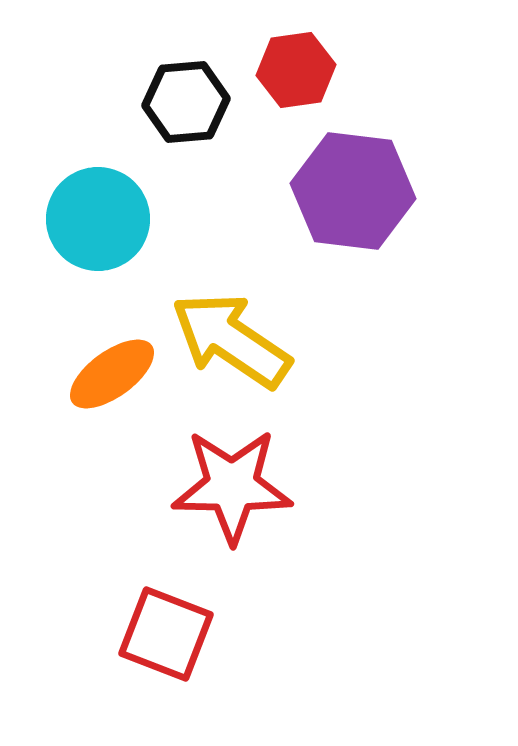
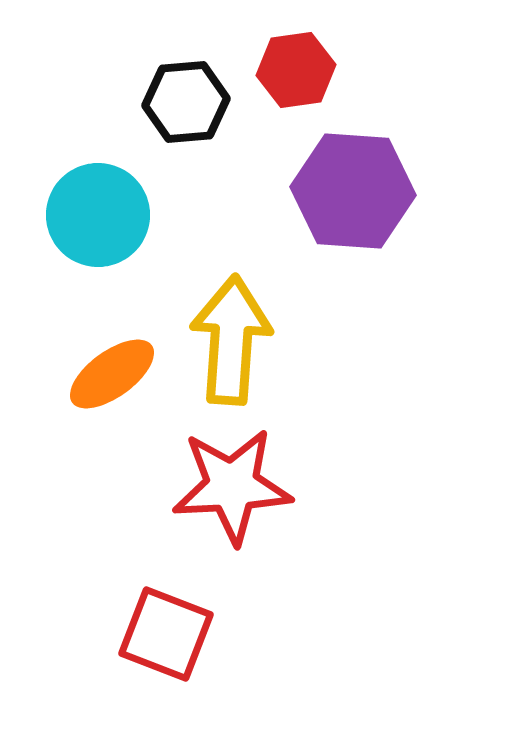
purple hexagon: rotated 3 degrees counterclockwise
cyan circle: moved 4 px up
yellow arrow: rotated 60 degrees clockwise
red star: rotated 4 degrees counterclockwise
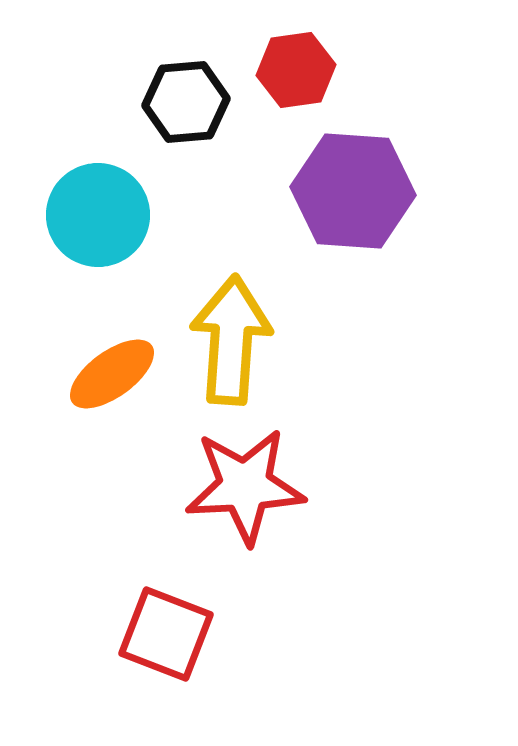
red star: moved 13 px right
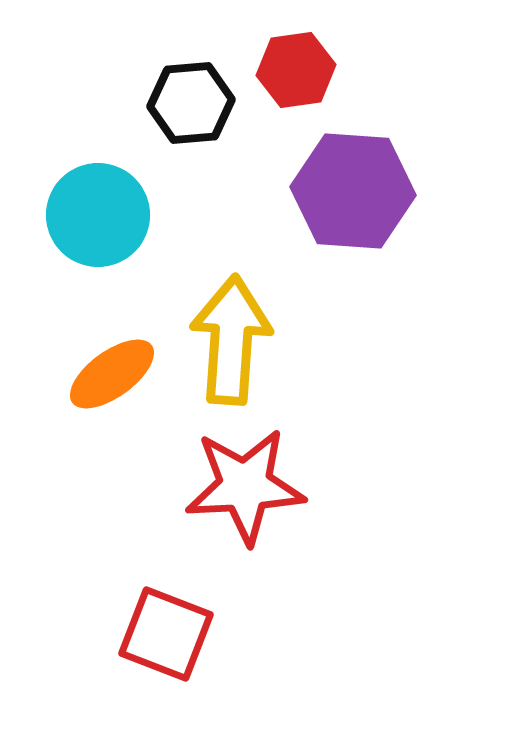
black hexagon: moved 5 px right, 1 px down
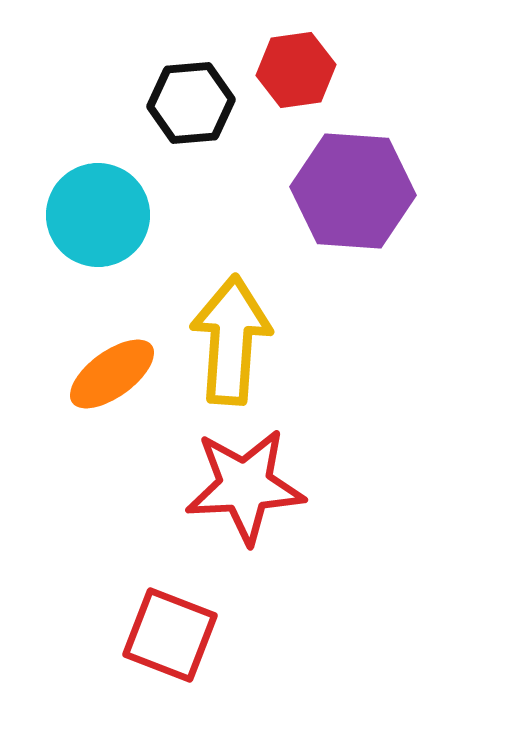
red square: moved 4 px right, 1 px down
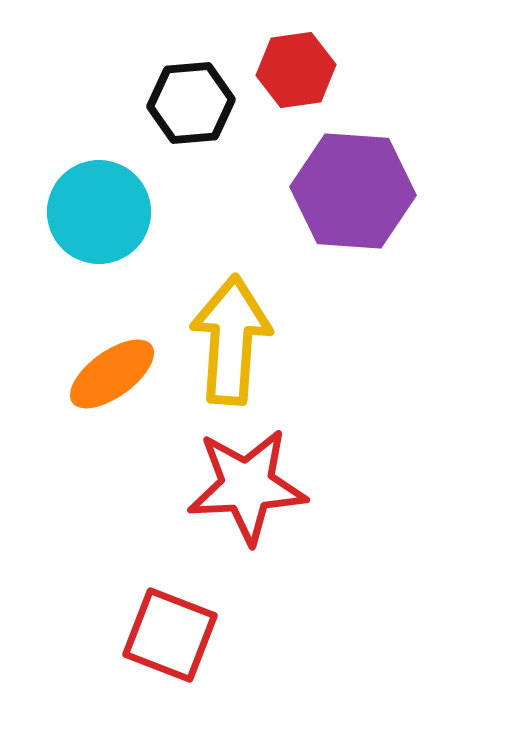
cyan circle: moved 1 px right, 3 px up
red star: moved 2 px right
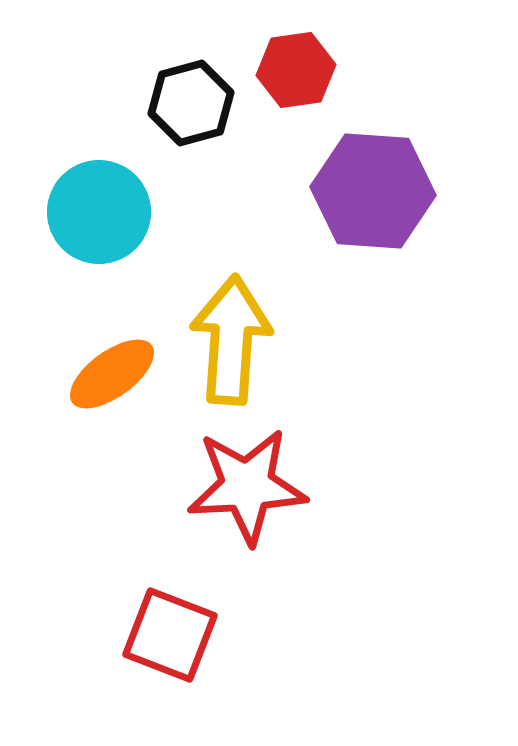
black hexagon: rotated 10 degrees counterclockwise
purple hexagon: moved 20 px right
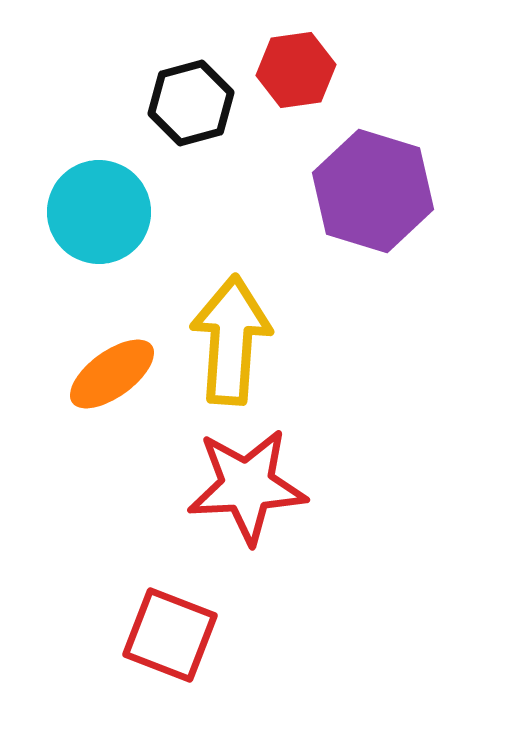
purple hexagon: rotated 13 degrees clockwise
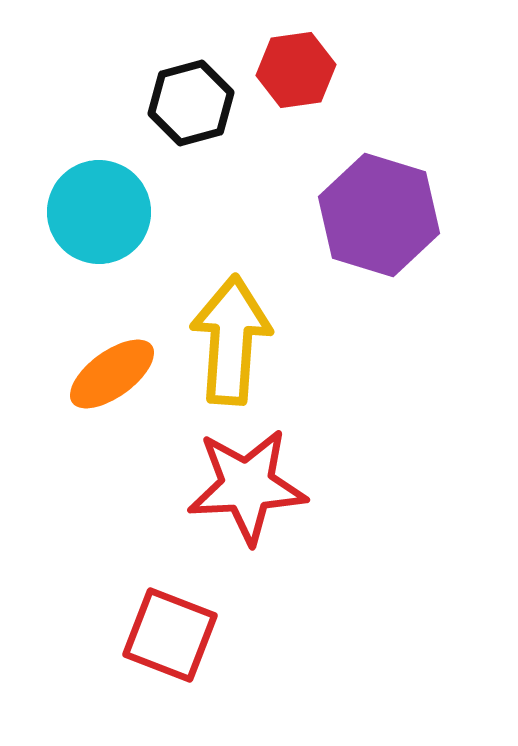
purple hexagon: moved 6 px right, 24 px down
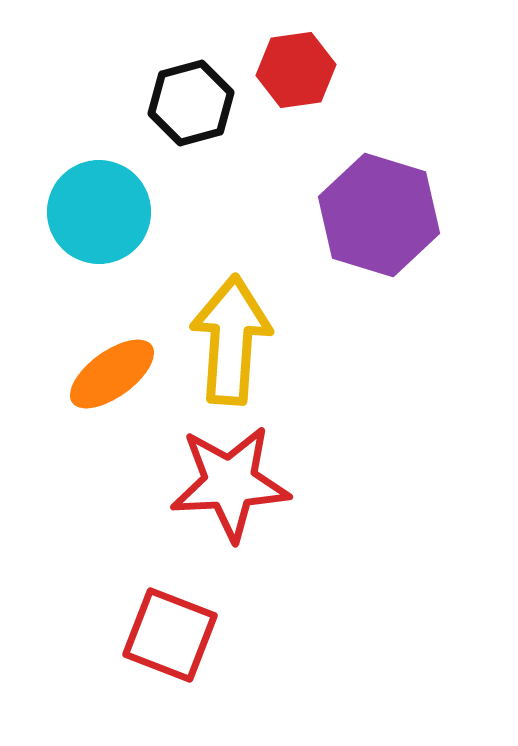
red star: moved 17 px left, 3 px up
